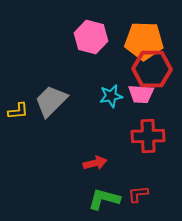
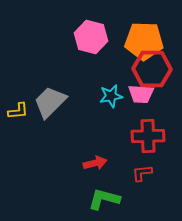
gray trapezoid: moved 1 px left, 1 px down
red L-shape: moved 4 px right, 21 px up
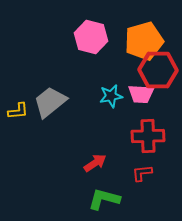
orange pentagon: rotated 18 degrees counterclockwise
red hexagon: moved 6 px right, 1 px down
gray trapezoid: rotated 6 degrees clockwise
red arrow: rotated 20 degrees counterclockwise
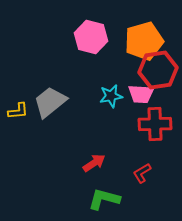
red hexagon: rotated 9 degrees counterclockwise
red cross: moved 7 px right, 12 px up
red arrow: moved 1 px left
red L-shape: rotated 25 degrees counterclockwise
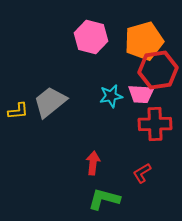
red arrow: moved 1 px left; rotated 50 degrees counterclockwise
